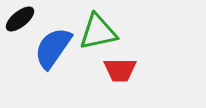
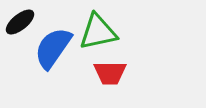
black ellipse: moved 3 px down
red trapezoid: moved 10 px left, 3 px down
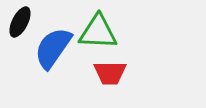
black ellipse: rotated 24 degrees counterclockwise
green triangle: rotated 15 degrees clockwise
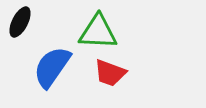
blue semicircle: moved 1 px left, 19 px down
red trapezoid: rotated 20 degrees clockwise
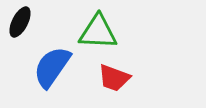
red trapezoid: moved 4 px right, 5 px down
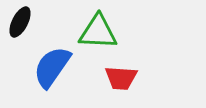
red trapezoid: moved 7 px right; rotated 16 degrees counterclockwise
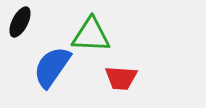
green triangle: moved 7 px left, 3 px down
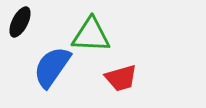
red trapezoid: rotated 20 degrees counterclockwise
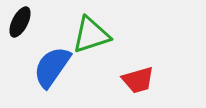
green triangle: rotated 21 degrees counterclockwise
red trapezoid: moved 17 px right, 2 px down
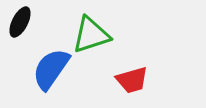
blue semicircle: moved 1 px left, 2 px down
red trapezoid: moved 6 px left
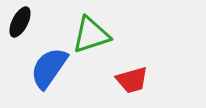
blue semicircle: moved 2 px left, 1 px up
